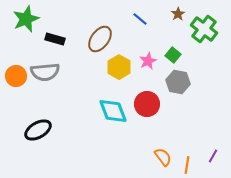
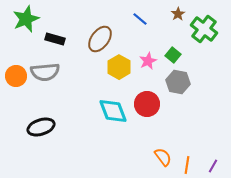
black ellipse: moved 3 px right, 3 px up; rotated 12 degrees clockwise
purple line: moved 10 px down
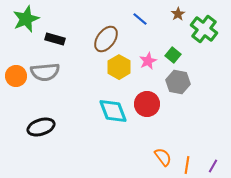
brown ellipse: moved 6 px right
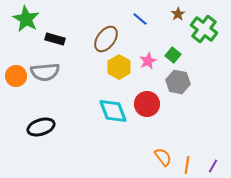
green star: rotated 20 degrees counterclockwise
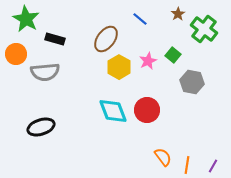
orange circle: moved 22 px up
gray hexagon: moved 14 px right
red circle: moved 6 px down
